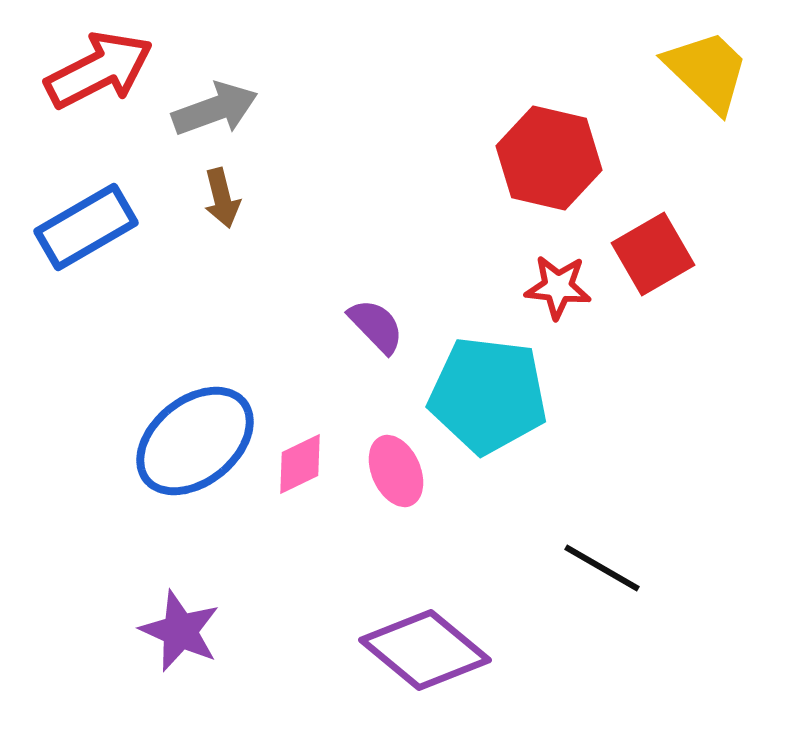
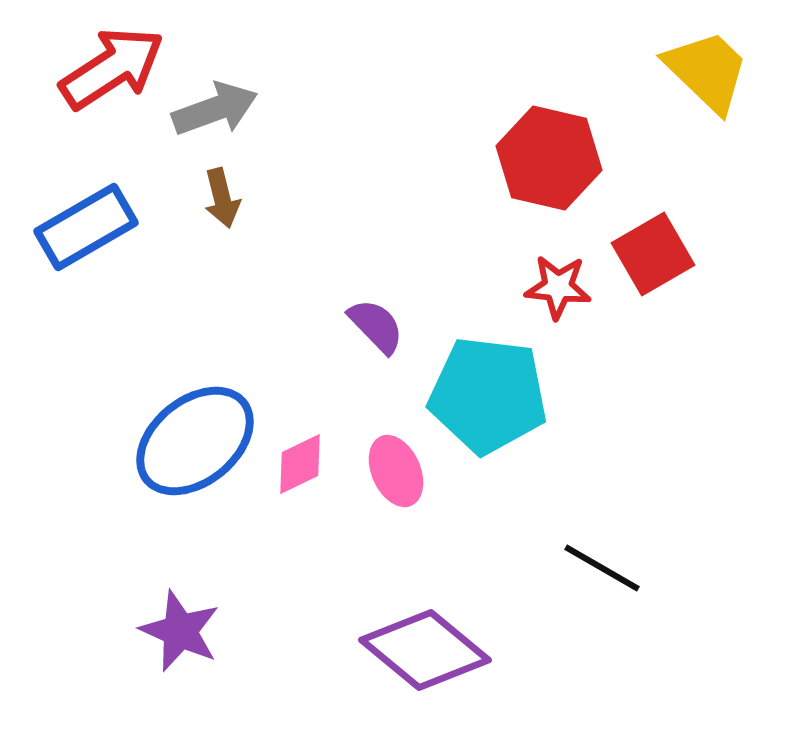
red arrow: moved 13 px right, 2 px up; rotated 6 degrees counterclockwise
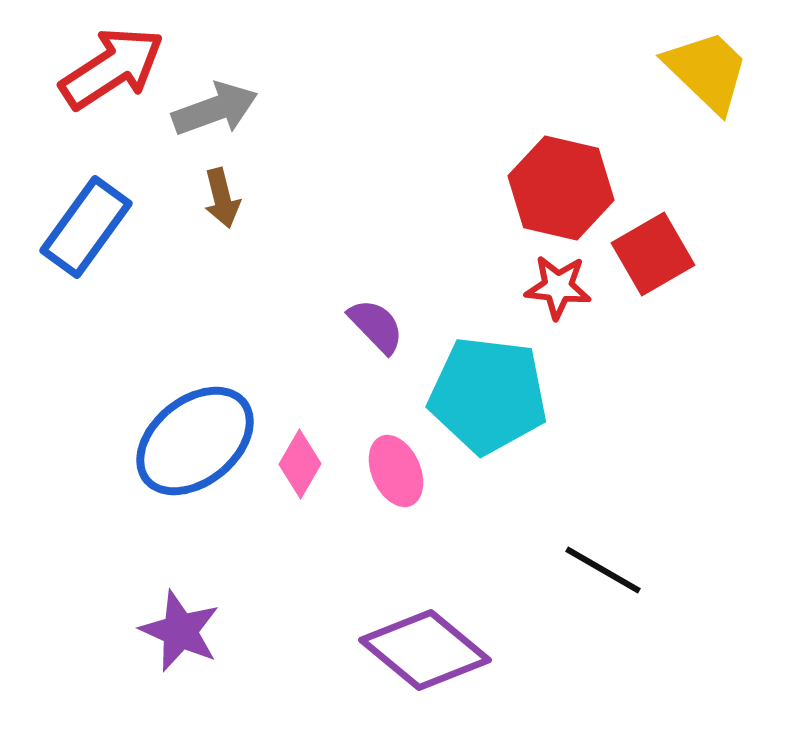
red hexagon: moved 12 px right, 30 px down
blue rectangle: rotated 24 degrees counterclockwise
pink diamond: rotated 34 degrees counterclockwise
black line: moved 1 px right, 2 px down
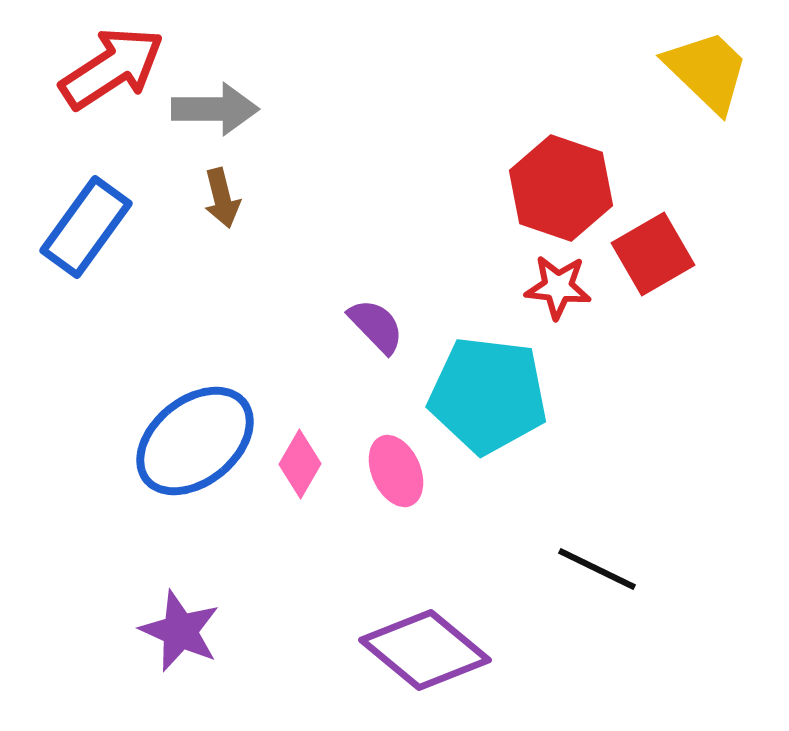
gray arrow: rotated 20 degrees clockwise
red hexagon: rotated 6 degrees clockwise
black line: moved 6 px left, 1 px up; rotated 4 degrees counterclockwise
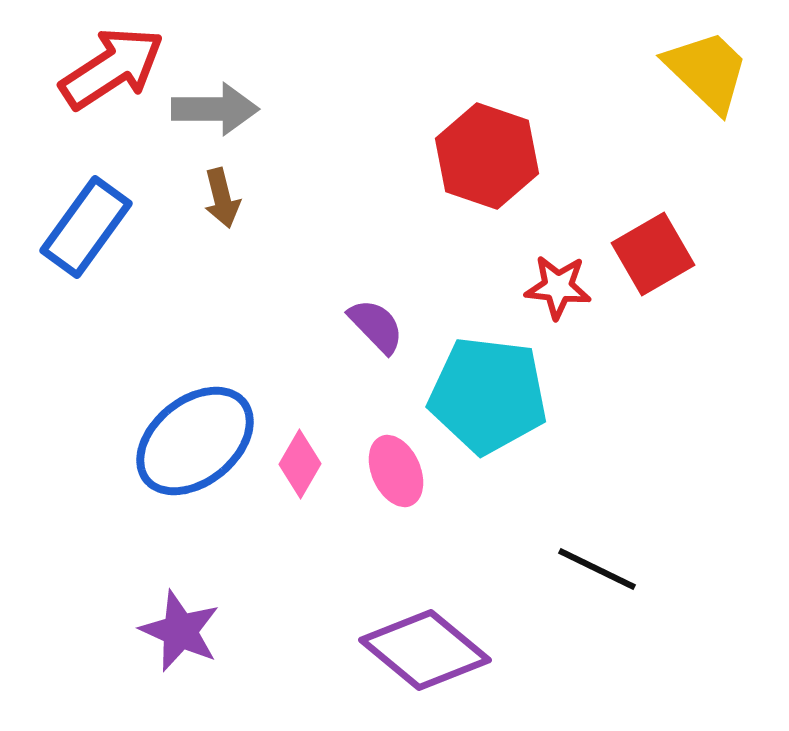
red hexagon: moved 74 px left, 32 px up
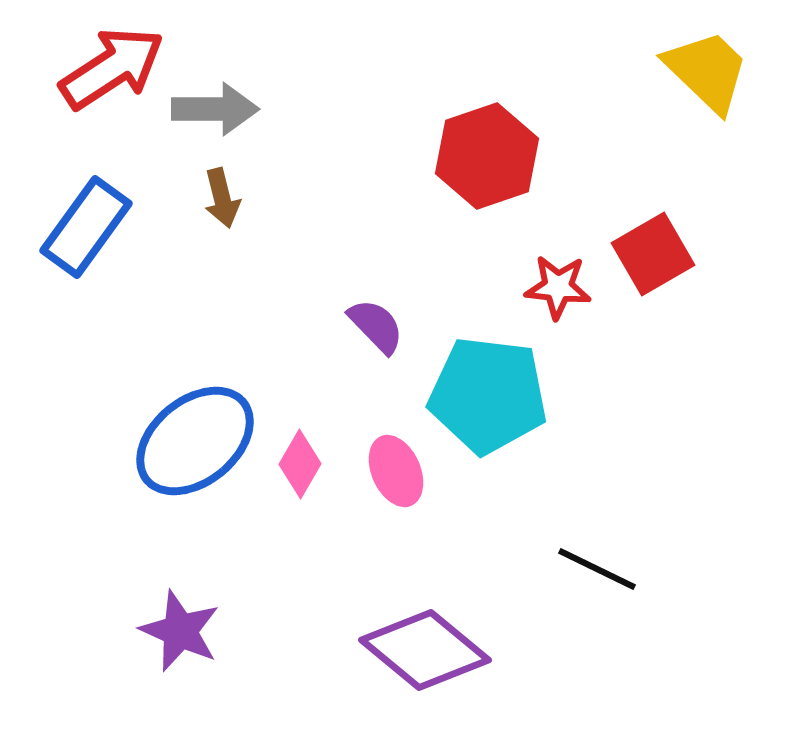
red hexagon: rotated 22 degrees clockwise
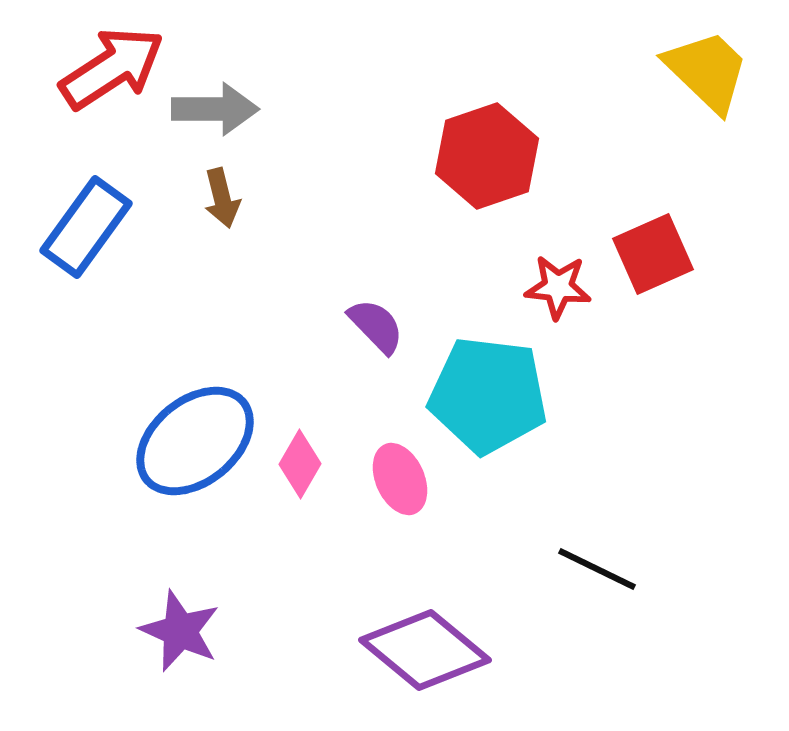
red square: rotated 6 degrees clockwise
pink ellipse: moved 4 px right, 8 px down
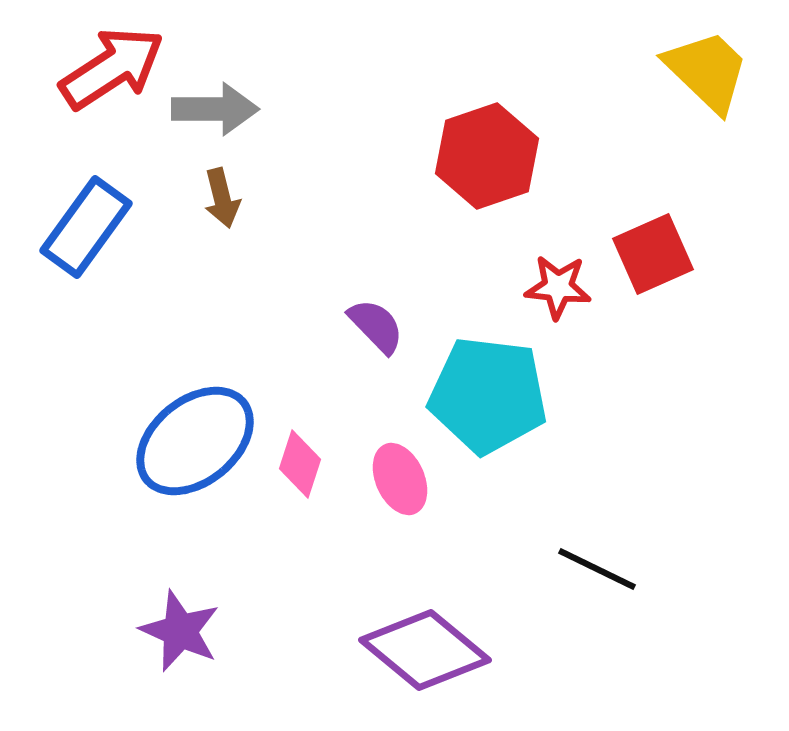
pink diamond: rotated 12 degrees counterclockwise
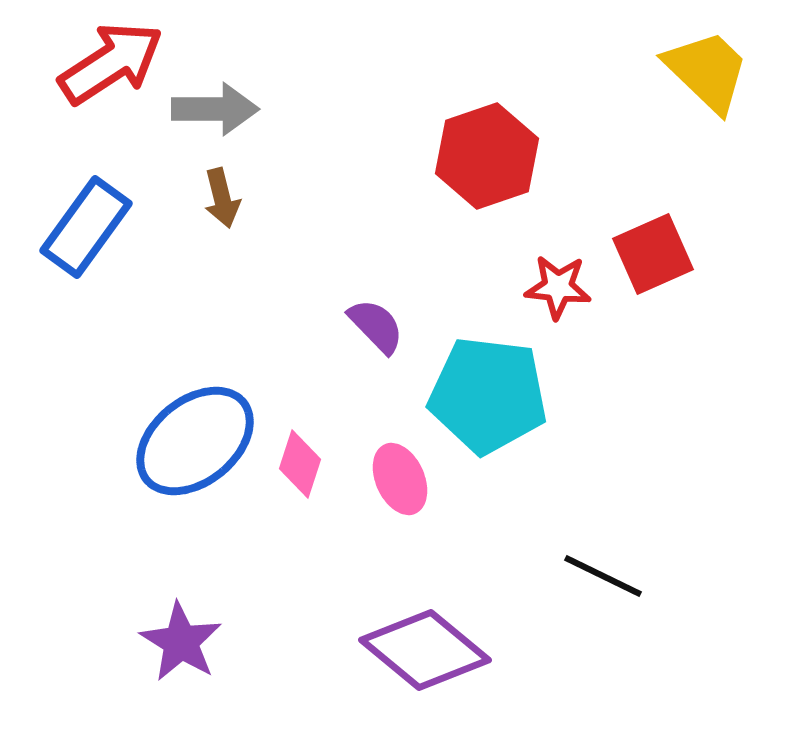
red arrow: moved 1 px left, 5 px up
black line: moved 6 px right, 7 px down
purple star: moved 1 px right, 11 px down; rotated 8 degrees clockwise
